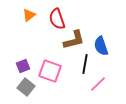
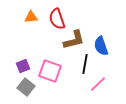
orange triangle: moved 2 px right, 2 px down; rotated 32 degrees clockwise
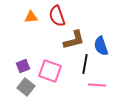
red semicircle: moved 3 px up
pink line: moved 1 px left, 1 px down; rotated 48 degrees clockwise
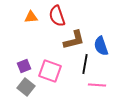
purple square: moved 1 px right
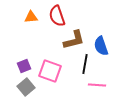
gray square: rotated 12 degrees clockwise
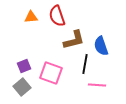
pink square: moved 1 px right, 2 px down
gray square: moved 4 px left
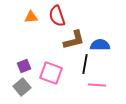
blue semicircle: moved 1 px left, 1 px up; rotated 108 degrees clockwise
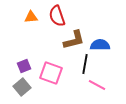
pink line: rotated 24 degrees clockwise
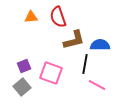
red semicircle: moved 1 px right, 1 px down
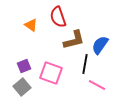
orange triangle: moved 8 px down; rotated 40 degrees clockwise
blue semicircle: rotated 54 degrees counterclockwise
